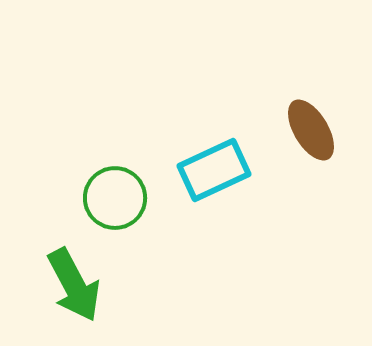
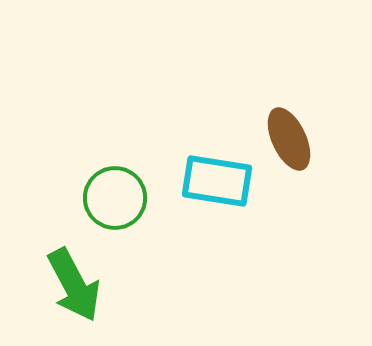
brown ellipse: moved 22 px left, 9 px down; rotated 6 degrees clockwise
cyan rectangle: moved 3 px right, 11 px down; rotated 34 degrees clockwise
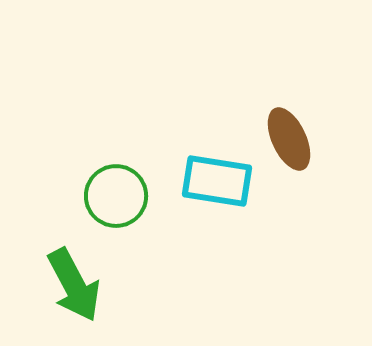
green circle: moved 1 px right, 2 px up
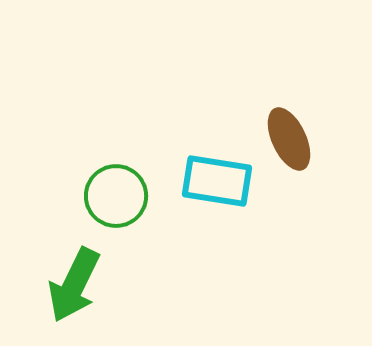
green arrow: rotated 54 degrees clockwise
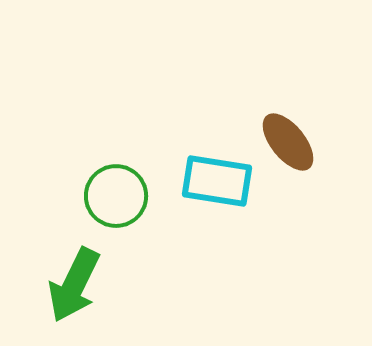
brown ellipse: moved 1 px left, 3 px down; rotated 14 degrees counterclockwise
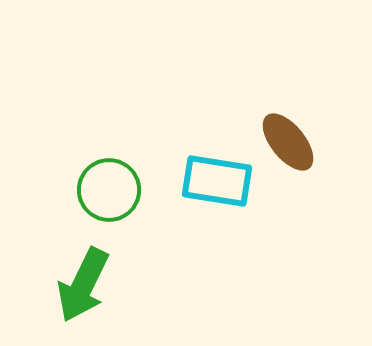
green circle: moved 7 px left, 6 px up
green arrow: moved 9 px right
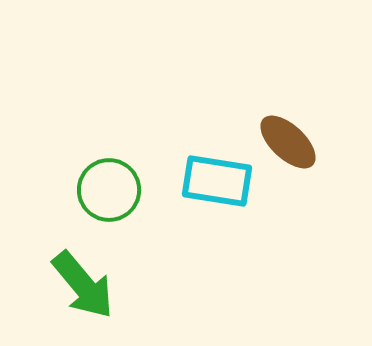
brown ellipse: rotated 8 degrees counterclockwise
green arrow: rotated 66 degrees counterclockwise
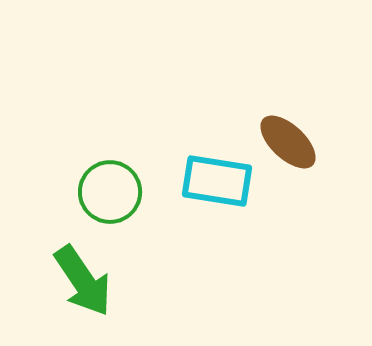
green circle: moved 1 px right, 2 px down
green arrow: moved 4 px up; rotated 6 degrees clockwise
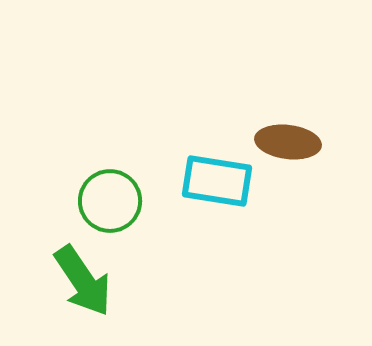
brown ellipse: rotated 36 degrees counterclockwise
green circle: moved 9 px down
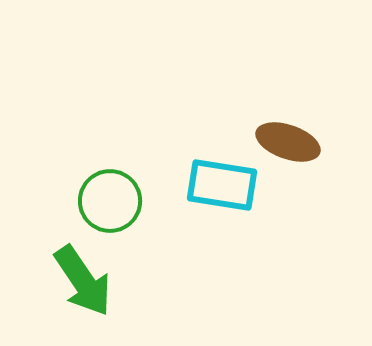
brown ellipse: rotated 12 degrees clockwise
cyan rectangle: moved 5 px right, 4 px down
